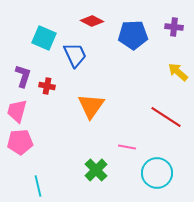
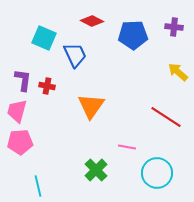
purple L-shape: moved 4 px down; rotated 10 degrees counterclockwise
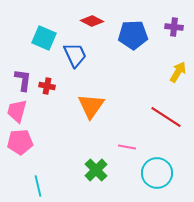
yellow arrow: rotated 80 degrees clockwise
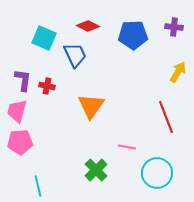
red diamond: moved 4 px left, 5 px down
red line: rotated 36 degrees clockwise
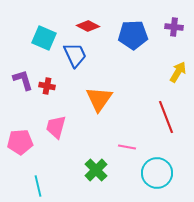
purple L-shape: rotated 25 degrees counterclockwise
orange triangle: moved 8 px right, 7 px up
pink trapezoid: moved 39 px right, 16 px down
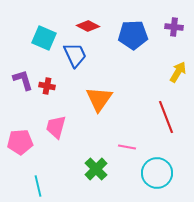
green cross: moved 1 px up
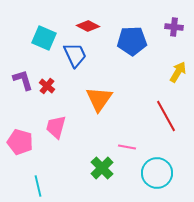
blue pentagon: moved 1 px left, 6 px down
red cross: rotated 28 degrees clockwise
red line: moved 1 px up; rotated 8 degrees counterclockwise
pink pentagon: rotated 20 degrees clockwise
green cross: moved 6 px right, 1 px up
